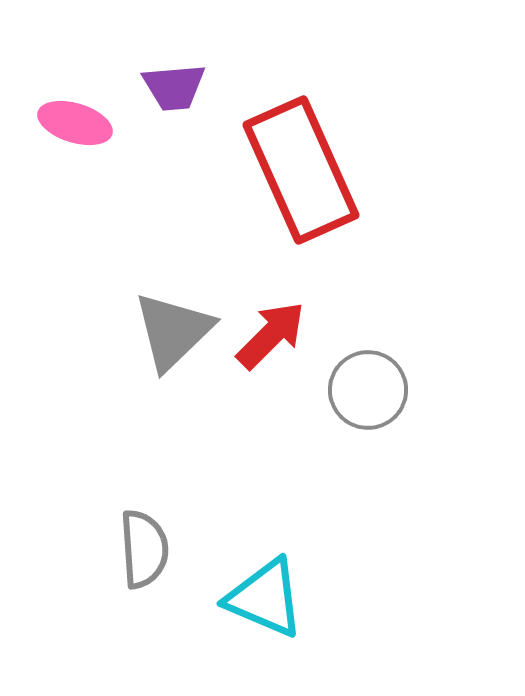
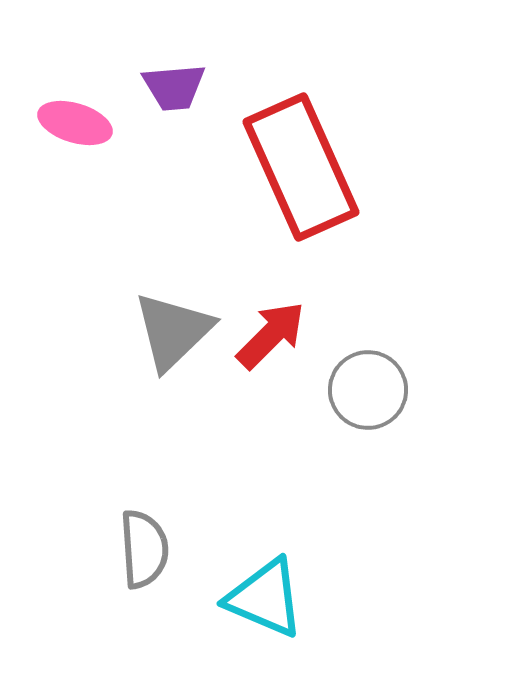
red rectangle: moved 3 px up
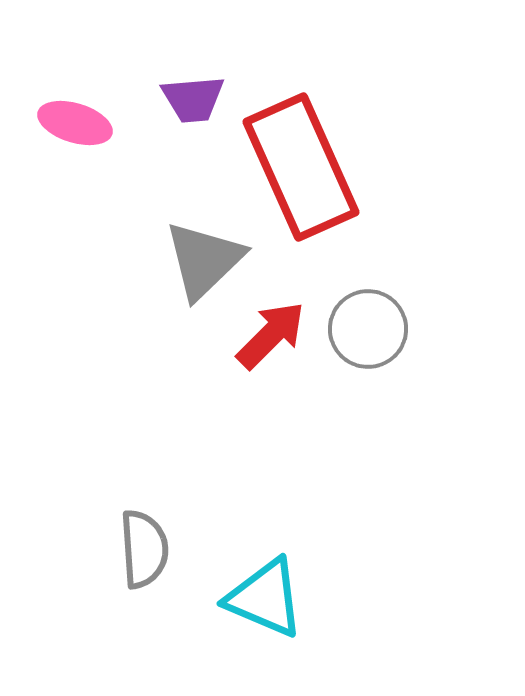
purple trapezoid: moved 19 px right, 12 px down
gray triangle: moved 31 px right, 71 px up
gray circle: moved 61 px up
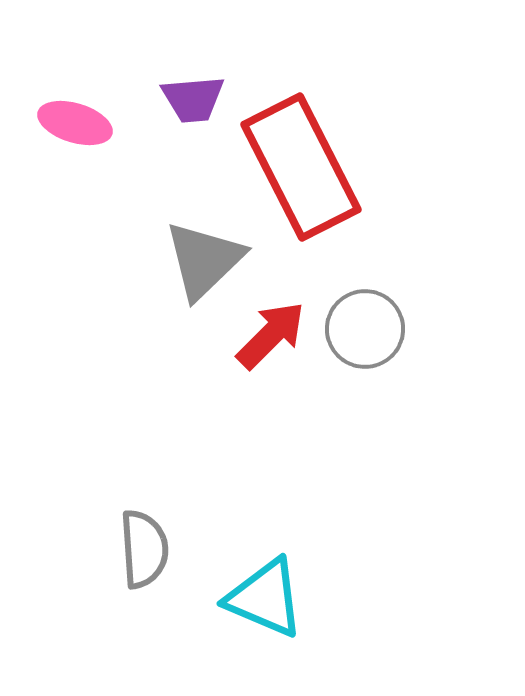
red rectangle: rotated 3 degrees counterclockwise
gray circle: moved 3 px left
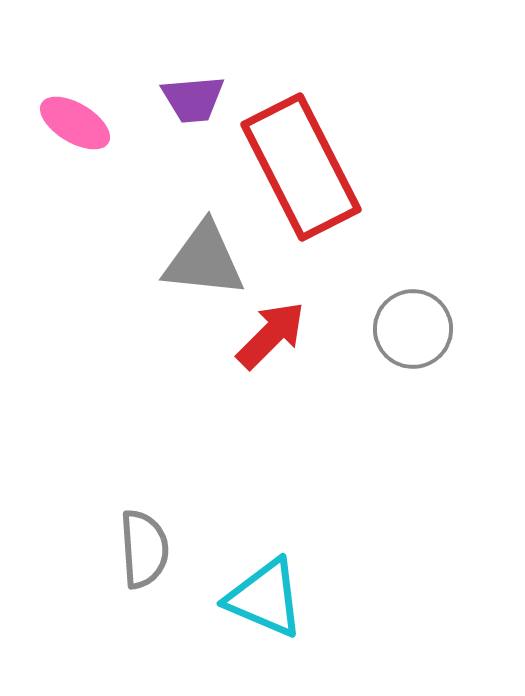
pink ellipse: rotated 14 degrees clockwise
gray triangle: rotated 50 degrees clockwise
gray circle: moved 48 px right
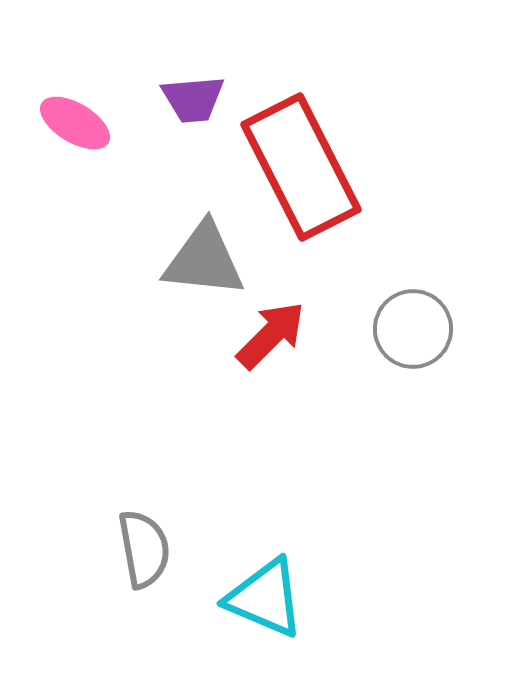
gray semicircle: rotated 6 degrees counterclockwise
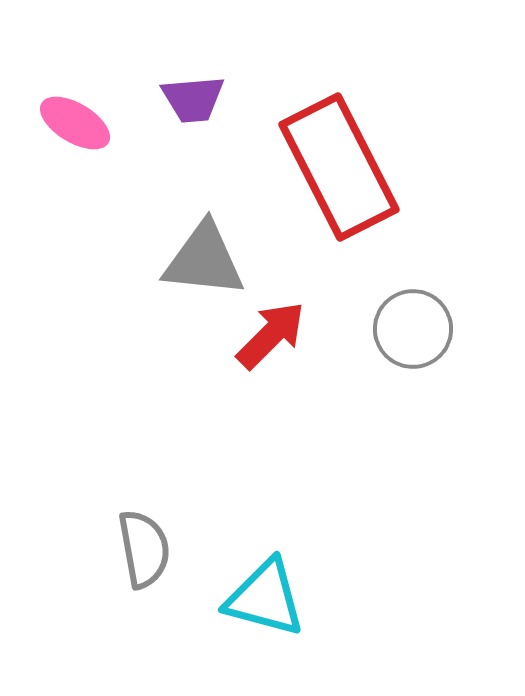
red rectangle: moved 38 px right
cyan triangle: rotated 8 degrees counterclockwise
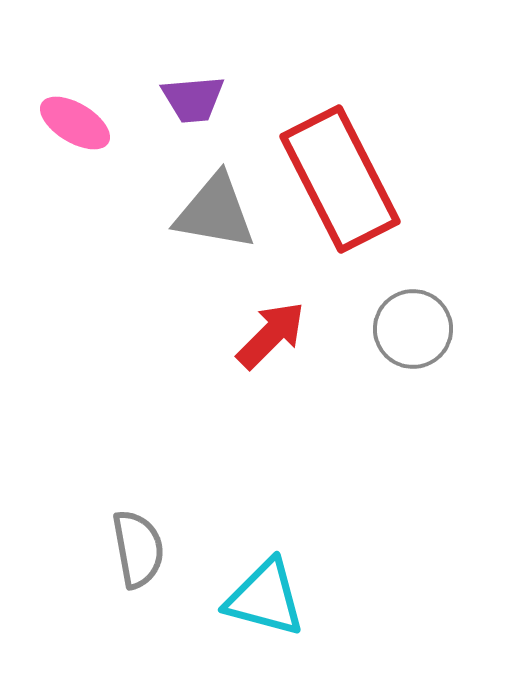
red rectangle: moved 1 px right, 12 px down
gray triangle: moved 11 px right, 48 px up; rotated 4 degrees clockwise
gray semicircle: moved 6 px left
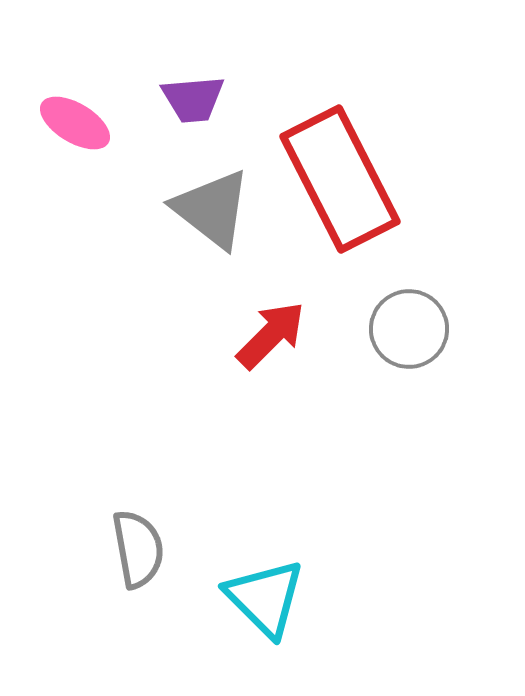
gray triangle: moved 3 px left, 3 px up; rotated 28 degrees clockwise
gray circle: moved 4 px left
cyan triangle: rotated 30 degrees clockwise
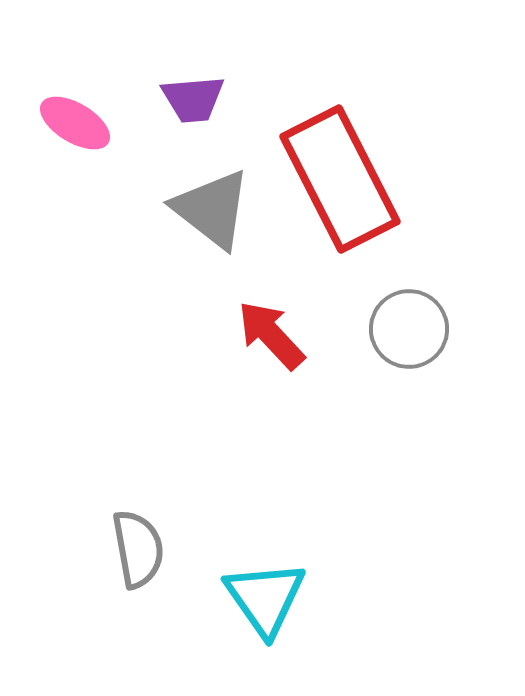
red arrow: rotated 88 degrees counterclockwise
cyan triangle: rotated 10 degrees clockwise
